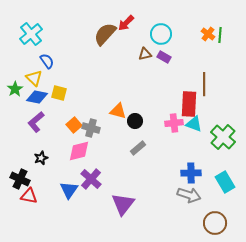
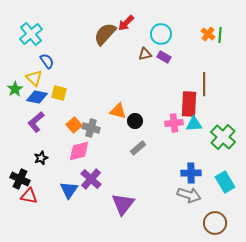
cyan triangle: rotated 24 degrees counterclockwise
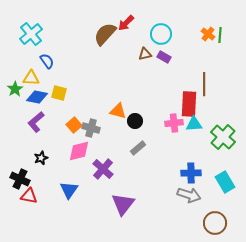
yellow triangle: moved 3 px left; rotated 42 degrees counterclockwise
purple cross: moved 12 px right, 10 px up
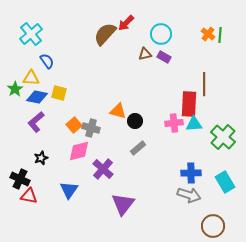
brown circle: moved 2 px left, 3 px down
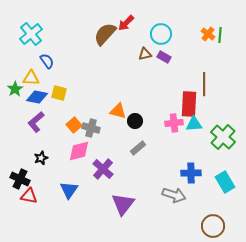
gray arrow: moved 15 px left
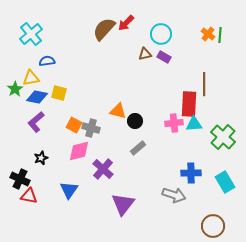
brown semicircle: moved 1 px left, 5 px up
blue semicircle: rotated 63 degrees counterclockwise
yellow triangle: rotated 12 degrees counterclockwise
orange square: rotated 21 degrees counterclockwise
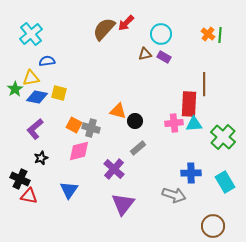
purple L-shape: moved 1 px left, 7 px down
purple cross: moved 11 px right
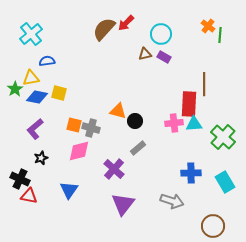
orange cross: moved 8 px up
orange square: rotated 14 degrees counterclockwise
gray arrow: moved 2 px left, 6 px down
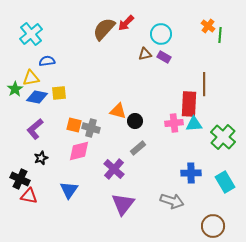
yellow square: rotated 21 degrees counterclockwise
